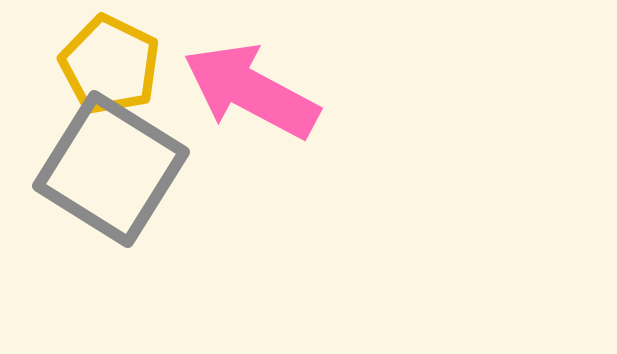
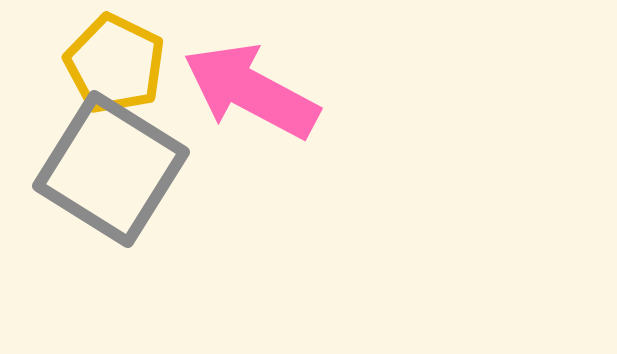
yellow pentagon: moved 5 px right, 1 px up
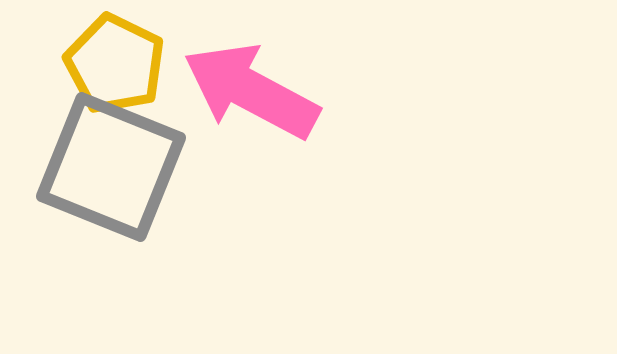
gray square: moved 2 px up; rotated 10 degrees counterclockwise
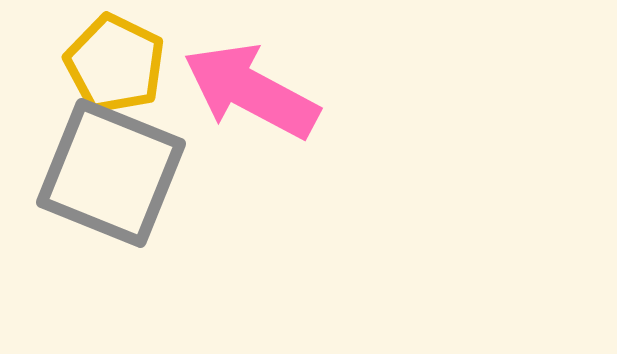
gray square: moved 6 px down
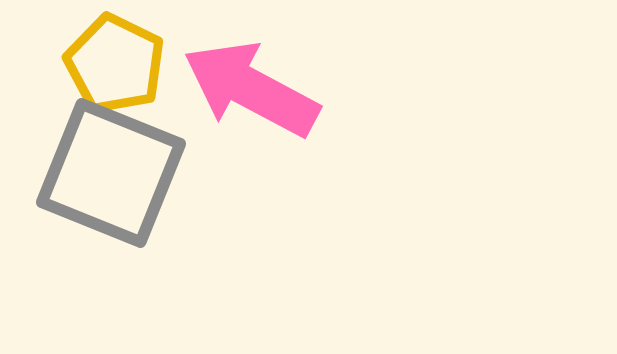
pink arrow: moved 2 px up
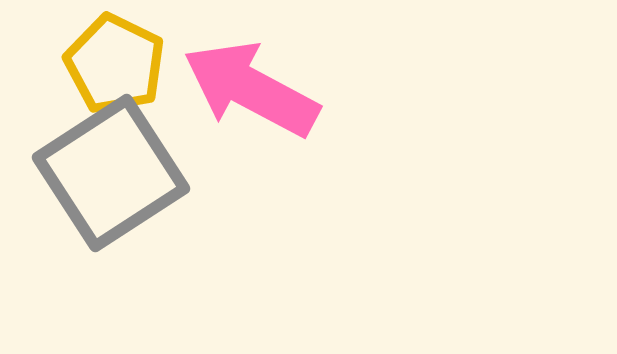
gray square: rotated 35 degrees clockwise
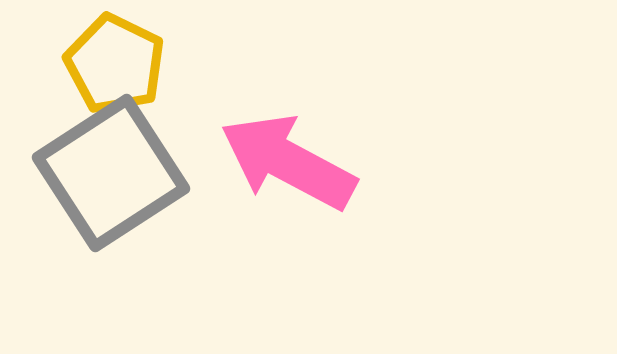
pink arrow: moved 37 px right, 73 px down
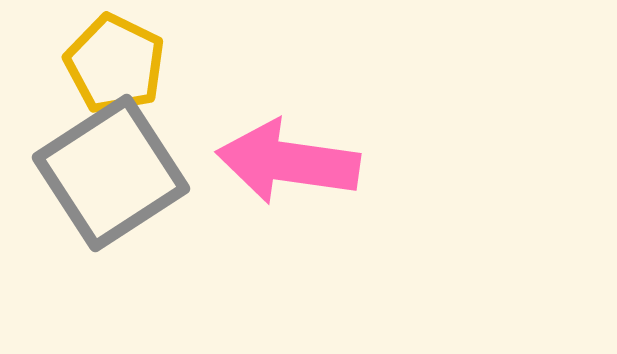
pink arrow: rotated 20 degrees counterclockwise
